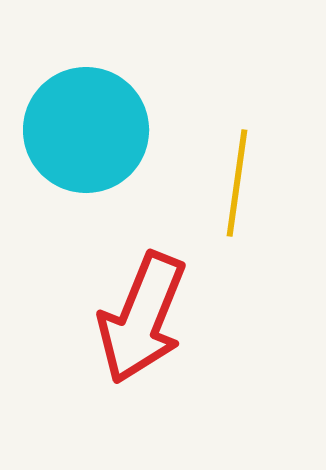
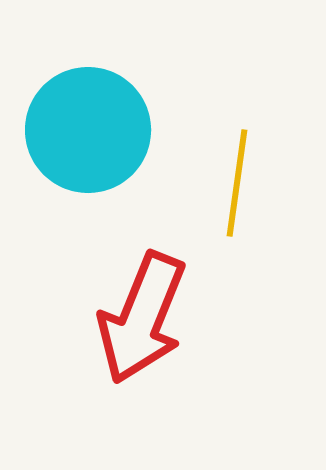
cyan circle: moved 2 px right
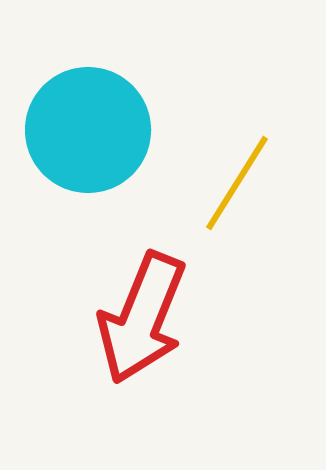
yellow line: rotated 24 degrees clockwise
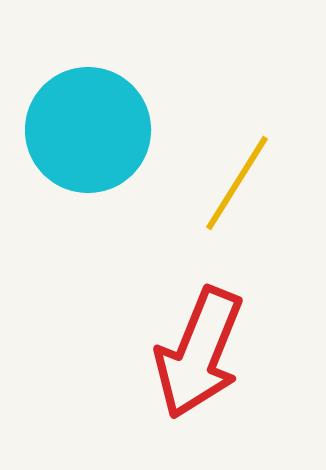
red arrow: moved 57 px right, 35 px down
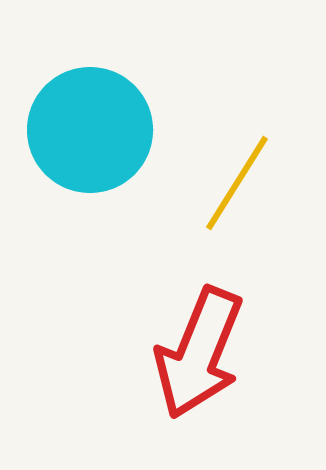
cyan circle: moved 2 px right
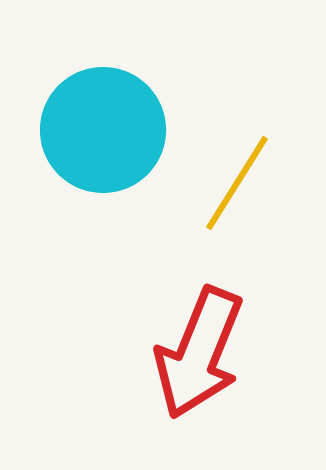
cyan circle: moved 13 px right
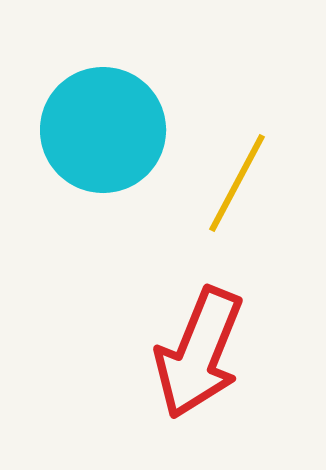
yellow line: rotated 4 degrees counterclockwise
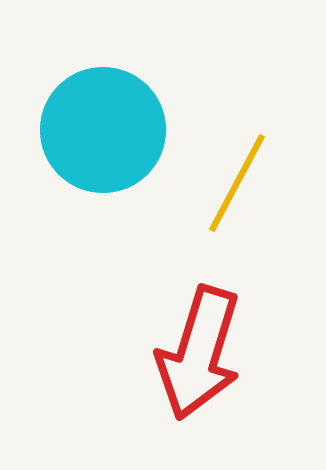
red arrow: rotated 5 degrees counterclockwise
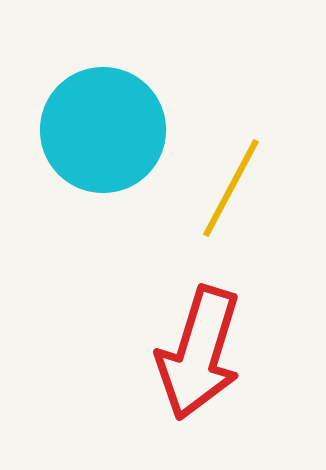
yellow line: moved 6 px left, 5 px down
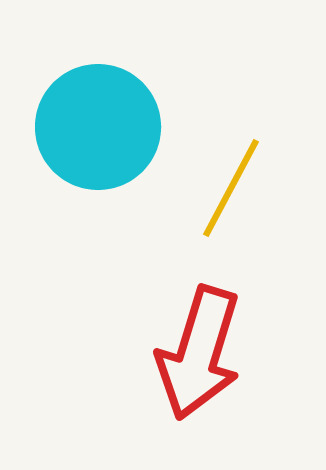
cyan circle: moved 5 px left, 3 px up
